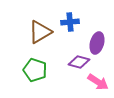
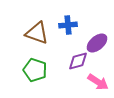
blue cross: moved 2 px left, 3 px down
brown triangle: moved 3 px left, 1 px down; rotated 50 degrees clockwise
purple ellipse: rotated 35 degrees clockwise
purple diamond: moved 1 px left, 1 px up; rotated 30 degrees counterclockwise
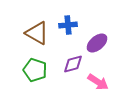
brown triangle: rotated 10 degrees clockwise
purple diamond: moved 5 px left, 3 px down
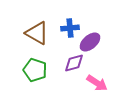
blue cross: moved 2 px right, 3 px down
purple ellipse: moved 7 px left, 1 px up
purple diamond: moved 1 px right, 1 px up
pink arrow: moved 1 px left, 1 px down
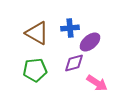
green pentagon: rotated 25 degrees counterclockwise
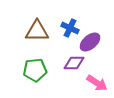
blue cross: rotated 30 degrees clockwise
brown triangle: moved 2 px up; rotated 30 degrees counterclockwise
purple diamond: rotated 15 degrees clockwise
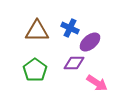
green pentagon: rotated 30 degrees counterclockwise
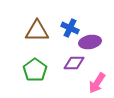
purple ellipse: rotated 30 degrees clockwise
pink arrow: rotated 90 degrees clockwise
